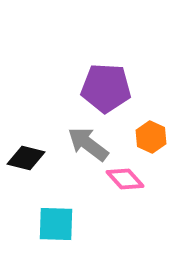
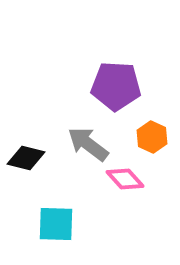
purple pentagon: moved 10 px right, 2 px up
orange hexagon: moved 1 px right
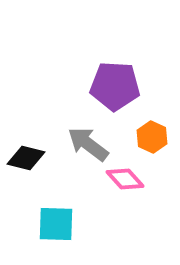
purple pentagon: moved 1 px left
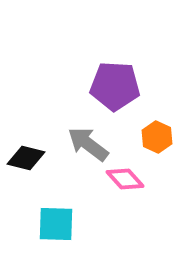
orange hexagon: moved 5 px right
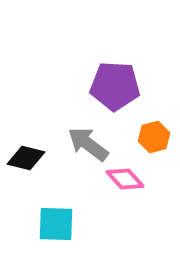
orange hexagon: moved 3 px left; rotated 20 degrees clockwise
